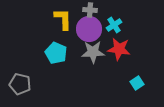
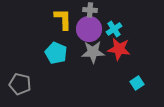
cyan cross: moved 4 px down
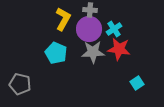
yellow L-shape: rotated 30 degrees clockwise
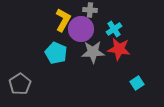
yellow L-shape: moved 1 px down
purple circle: moved 8 px left
gray pentagon: rotated 25 degrees clockwise
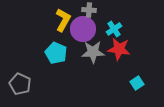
gray cross: moved 1 px left
purple circle: moved 2 px right
gray pentagon: rotated 15 degrees counterclockwise
